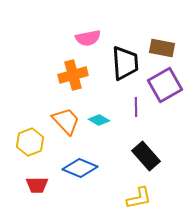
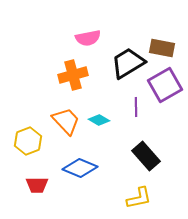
black trapezoid: moved 3 px right; rotated 117 degrees counterclockwise
yellow hexagon: moved 2 px left, 1 px up
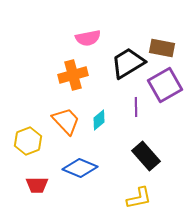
cyan diamond: rotated 70 degrees counterclockwise
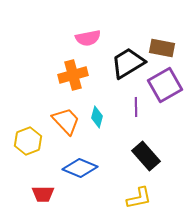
cyan diamond: moved 2 px left, 3 px up; rotated 35 degrees counterclockwise
red trapezoid: moved 6 px right, 9 px down
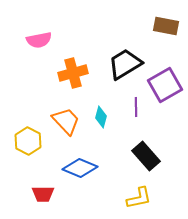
pink semicircle: moved 49 px left, 2 px down
brown rectangle: moved 4 px right, 22 px up
black trapezoid: moved 3 px left, 1 px down
orange cross: moved 2 px up
cyan diamond: moved 4 px right
yellow hexagon: rotated 12 degrees counterclockwise
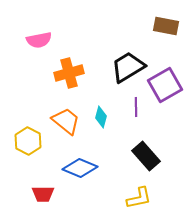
black trapezoid: moved 3 px right, 3 px down
orange cross: moved 4 px left
orange trapezoid: rotated 8 degrees counterclockwise
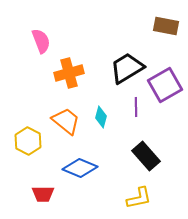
pink semicircle: moved 2 px right, 1 px down; rotated 100 degrees counterclockwise
black trapezoid: moved 1 px left, 1 px down
